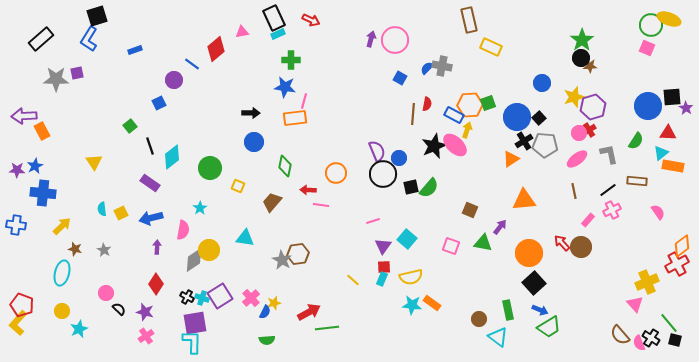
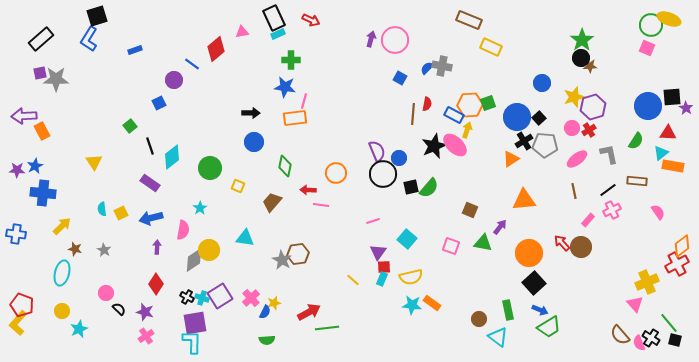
brown rectangle at (469, 20): rotated 55 degrees counterclockwise
purple square at (77, 73): moved 37 px left
pink circle at (579, 133): moved 7 px left, 5 px up
blue cross at (16, 225): moved 9 px down
purple triangle at (383, 246): moved 5 px left, 6 px down
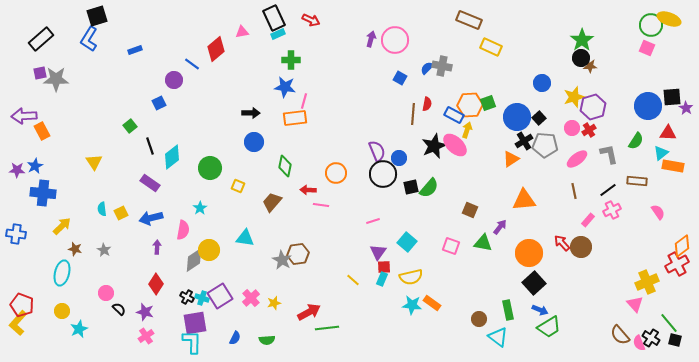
cyan square at (407, 239): moved 3 px down
blue semicircle at (265, 312): moved 30 px left, 26 px down
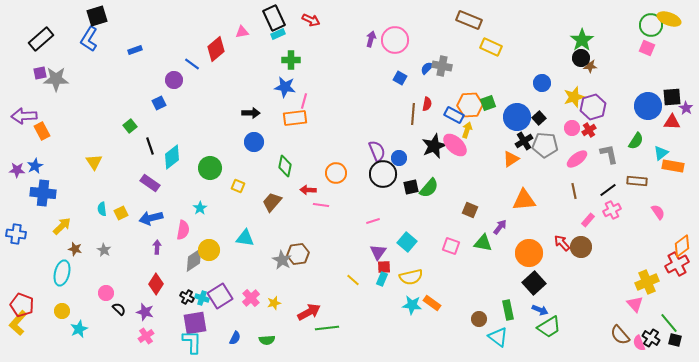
red triangle at (668, 133): moved 4 px right, 11 px up
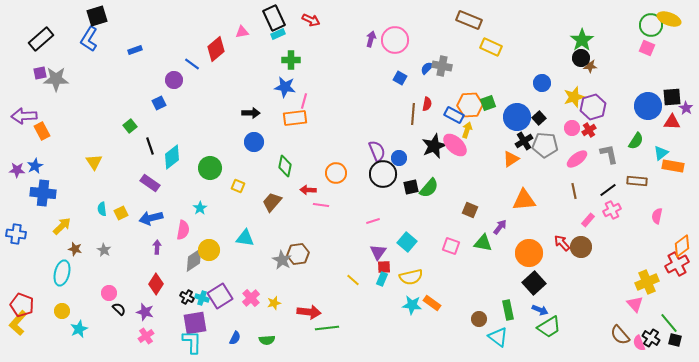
pink semicircle at (658, 212): moved 1 px left, 4 px down; rotated 133 degrees counterclockwise
pink circle at (106, 293): moved 3 px right
red arrow at (309, 312): rotated 35 degrees clockwise
